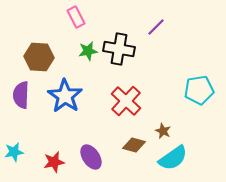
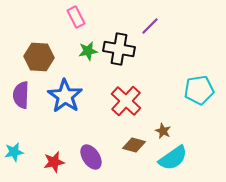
purple line: moved 6 px left, 1 px up
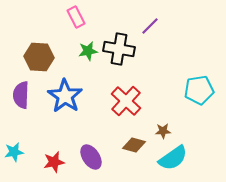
brown star: rotated 28 degrees counterclockwise
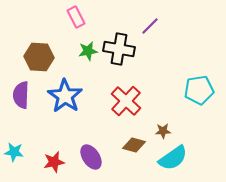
cyan star: rotated 18 degrees clockwise
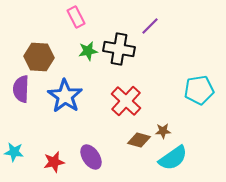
purple semicircle: moved 6 px up
brown diamond: moved 5 px right, 5 px up
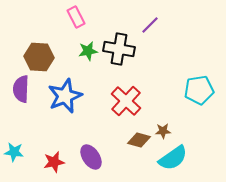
purple line: moved 1 px up
blue star: rotated 16 degrees clockwise
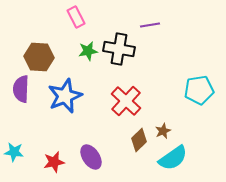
purple line: rotated 36 degrees clockwise
brown star: rotated 21 degrees counterclockwise
brown diamond: rotated 60 degrees counterclockwise
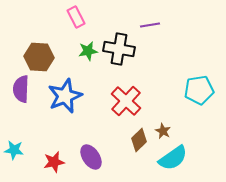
brown star: rotated 21 degrees counterclockwise
cyan star: moved 2 px up
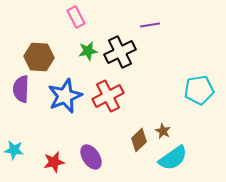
black cross: moved 1 px right, 3 px down; rotated 36 degrees counterclockwise
red cross: moved 18 px left, 5 px up; rotated 20 degrees clockwise
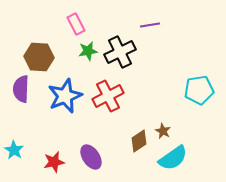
pink rectangle: moved 7 px down
brown diamond: moved 1 px down; rotated 10 degrees clockwise
cyan star: rotated 24 degrees clockwise
